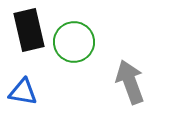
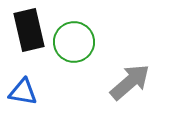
gray arrow: rotated 69 degrees clockwise
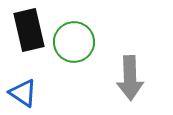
gray arrow: moved 4 px up; rotated 129 degrees clockwise
blue triangle: moved 1 px down; rotated 24 degrees clockwise
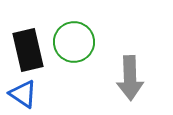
black rectangle: moved 1 px left, 20 px down
blue triangle: moved 1 px down
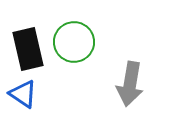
black rectangle: moved 1 px up
gray arrow: moved 6 px down; rotated 12 degrees clockwise
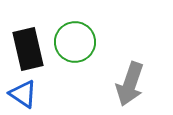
green circle: moved 1 px right
gray arrow: rotated 9 degrees clockwise
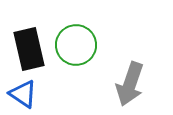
green circle: moved 1 px right, 3 px down
black rectangle: moved 1 px right
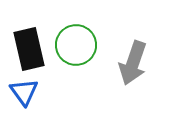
gray arrow: moved 3 px right, 21 px up
blue triangle: moved 1 px right, 2 px up; rotated 20 degrees clockwise
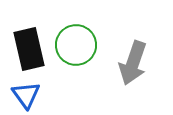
blue triangle: moved 2 px right, 3 px down
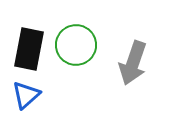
black rectangle: rotated 24 degrees clockwise
blue triangle: rotated 24 degrees clockwise
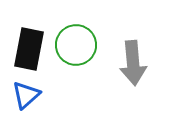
gray arrow: rotated 24 degrees counterclockwise
